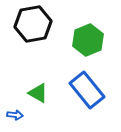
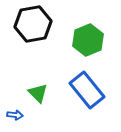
green triangle: rotated 15 degrees clockwise
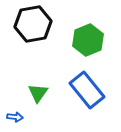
green triangle: rotated 20 degrees clockwise
blue arrow: moved 2 px down
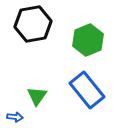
green triangle: moved 1 px left, 3 px down
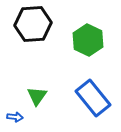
black hexagon: rotated 6 degrees clockwise
green hexagon: rotated 12 degrees counterclockwise
blue rectangle: moved 6 px right, 8 px down
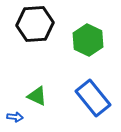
black hexagon: moved 2 px right
green triangle: rotated 40 degrees counterclockwise
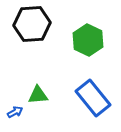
black hexagon: moved 3 px left
green triangle: moved 1 px right, 1 px up; rotated 30 degrees counterclockwise
blue arrow: moved 5 px up; rotated 35 degrees counterclockwise
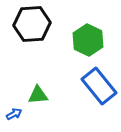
blue rectangle: moved 6 px right, 12 px up
blue arrow: moved 1 px left, 2 px down
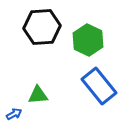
black hexagon: moved 10 px right, 3 px down
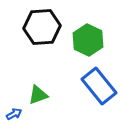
green triangle: rotated 15 degrees counterclockwise
